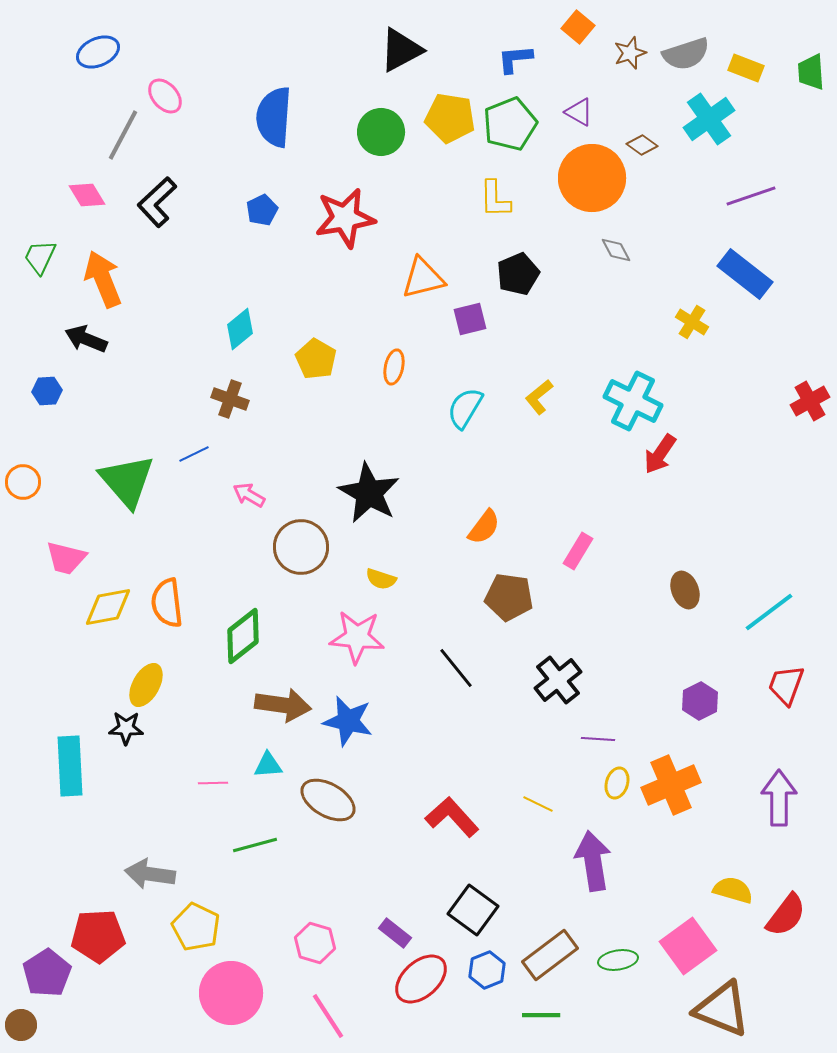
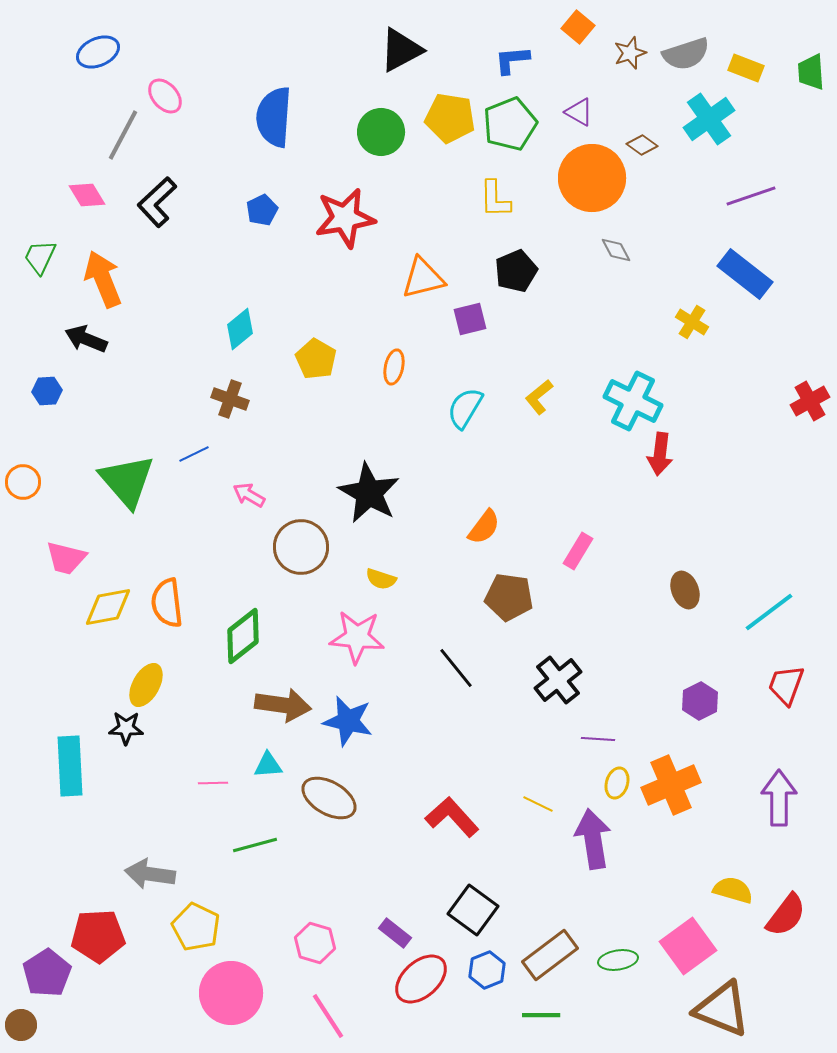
blue L-shape at (515, 59): moved 3 px left, 1 px down
black pentagon at (518, 274): moved 2 px left, 3 px up
red arrow at (660, 454): rotated 27 degrees counterclockwise
brown ellipse at (328, 800): moved 1 px right, 2 px up
purple arrow at (593, 861): moved 22 px up
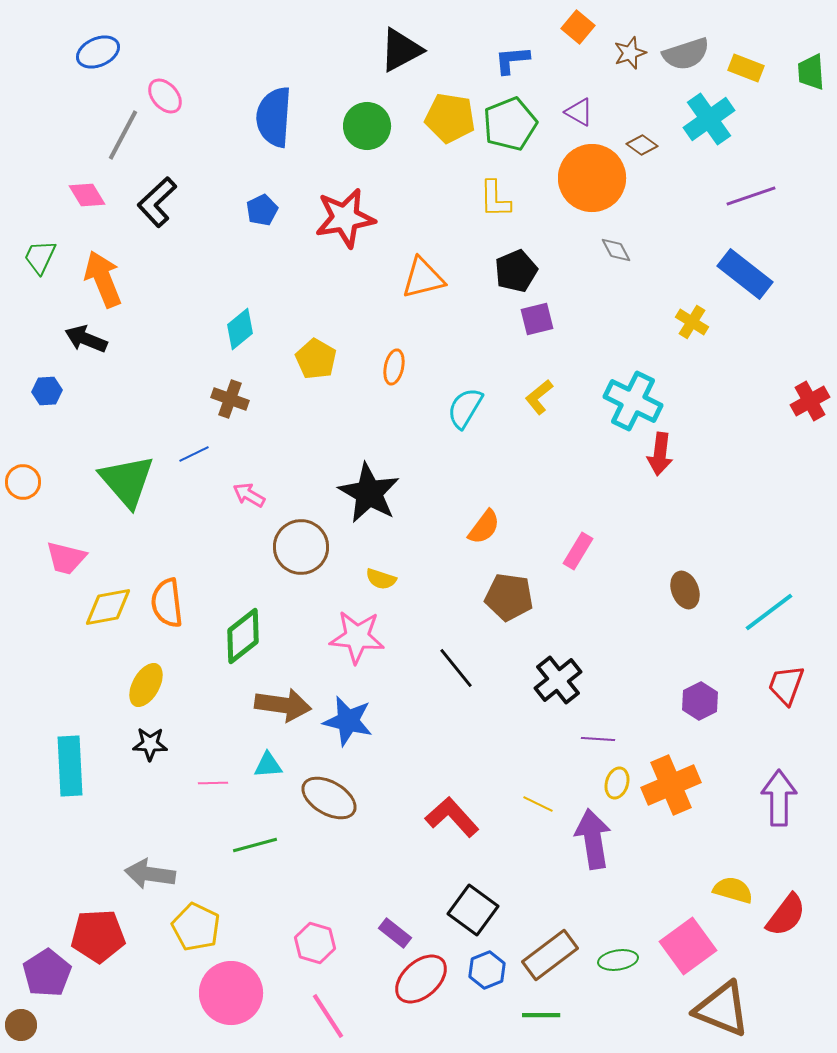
green circle at (381, 132): moved 14 px left, 6 px up
purple square at (470, 319): moved 67 px right
black star at (126, 728): moved 24 px right, 16 px down
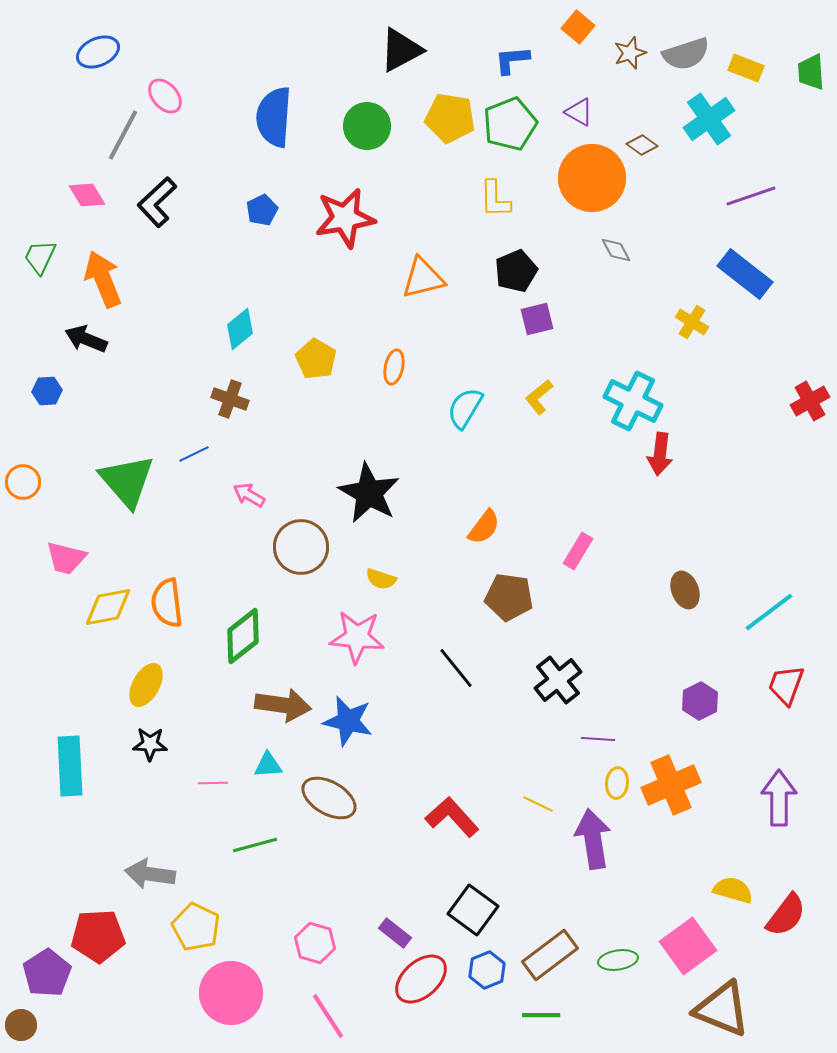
yellow ellipse at (617, 783): rotated 12 degrees counterclockwise
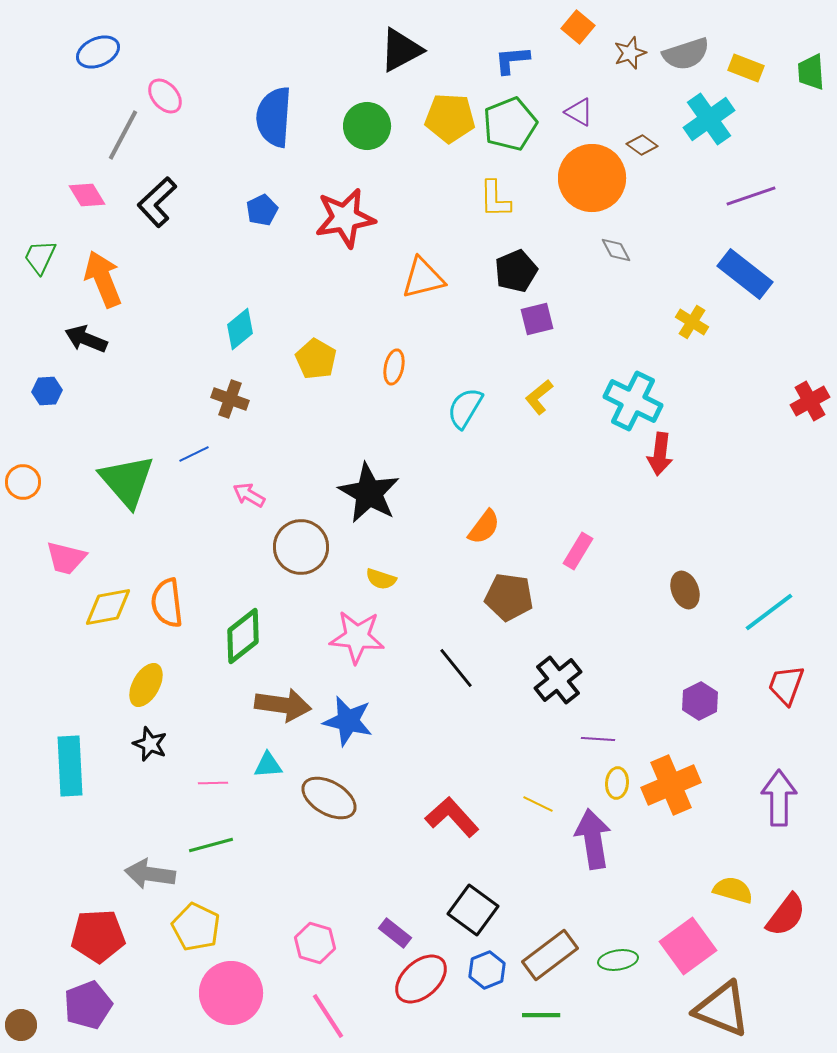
yellow pentagon at (450, 118): rotated 6 degrees counterclockwise
black star at (150, 744): rotated 20 degrees clockwise
green line at (255, 845): moved 44 px left
purple pentagon at (47, 973): moved 41 px right, 32 px down; rotated 12 degrees clockwise
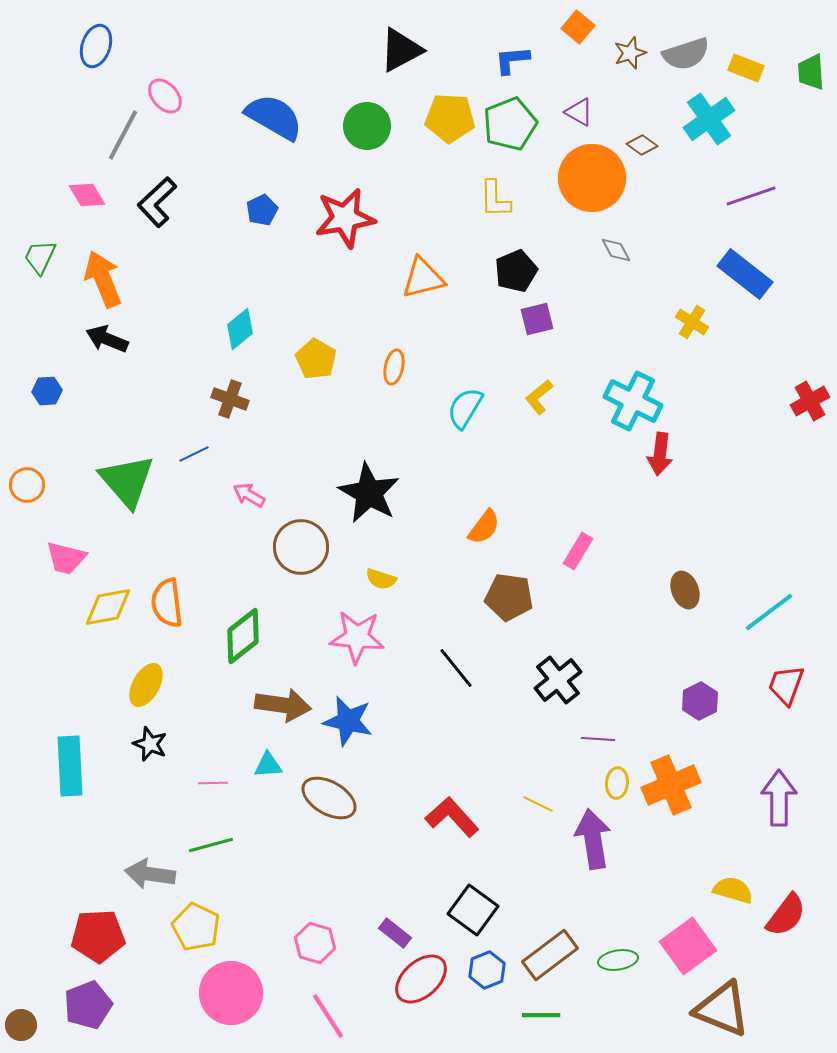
blue ellipse at (98, 52): moved 2 px left, 6 px up; rotated 48 degrees counterclockwise
blue semicircle at (274, 117): rotated 116 degrees clockwise
black arrow at (86, 339): moved 21 px right
orange circle at (23, 482): moved 4 px right, 3 px down
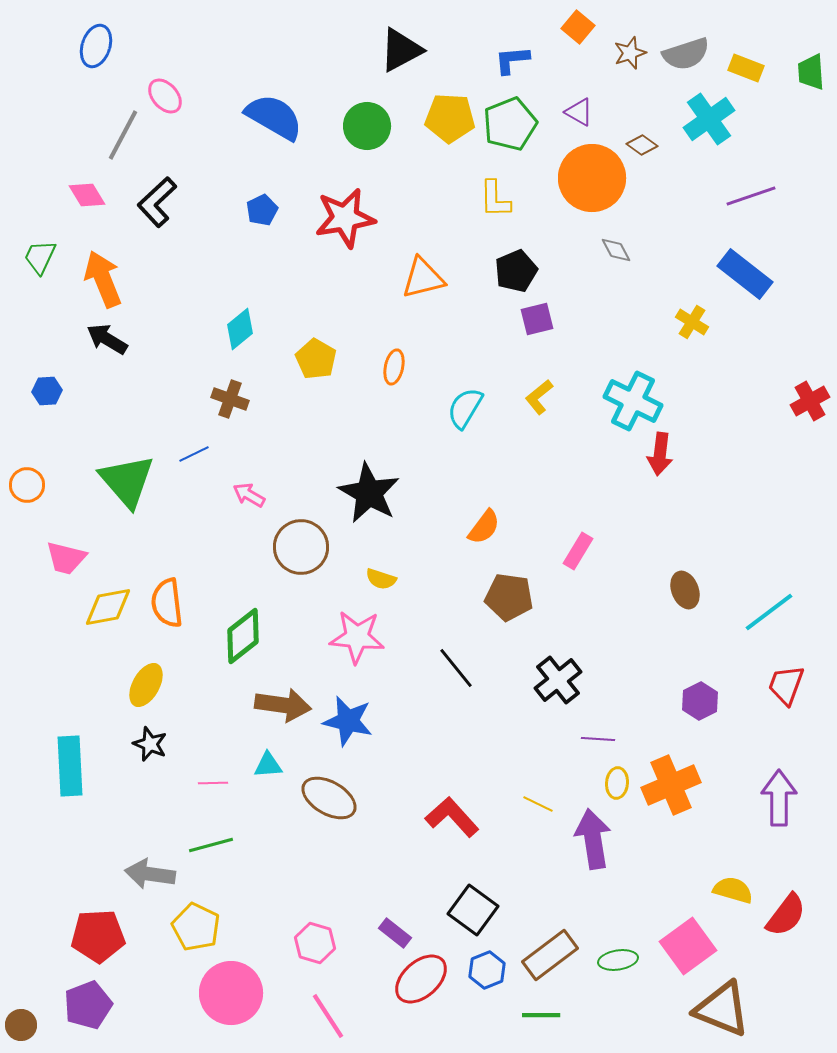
black arrow at (107, 339): rotated 9 degrees clockwise
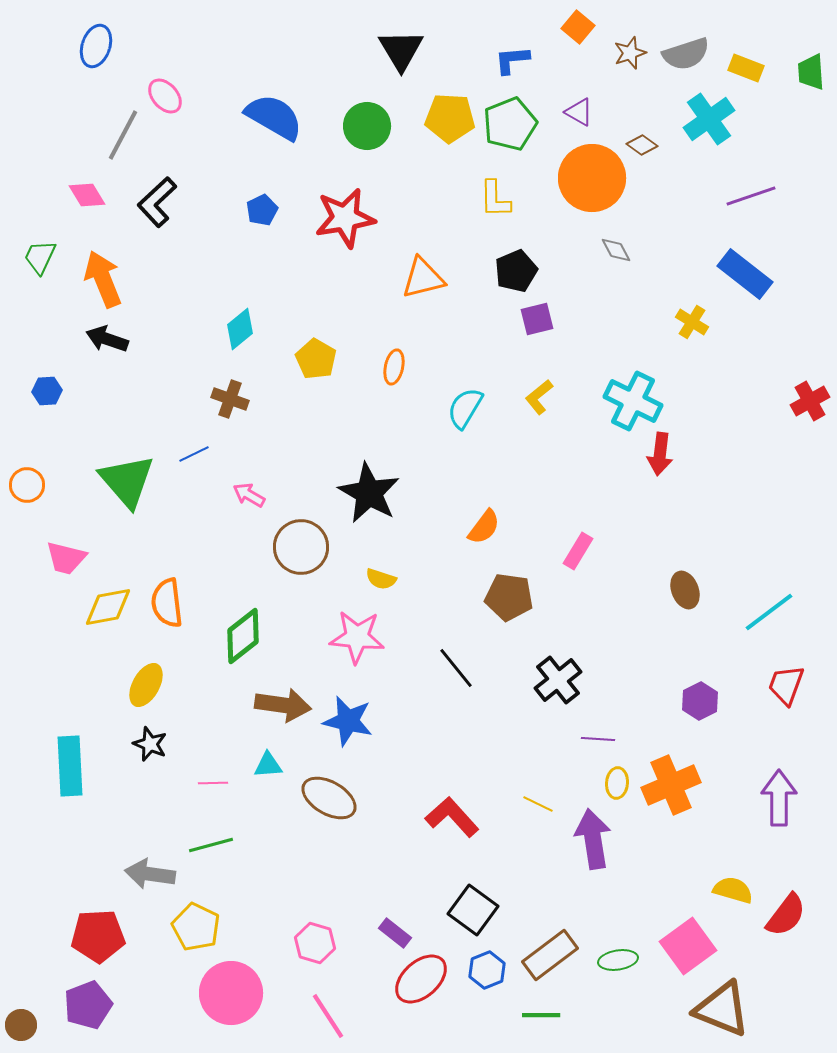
black triangle at (401, 50): rotated 33 degrees counterclockwise
black arrow at (107, 339): rotated 12 degrees counterclockwise
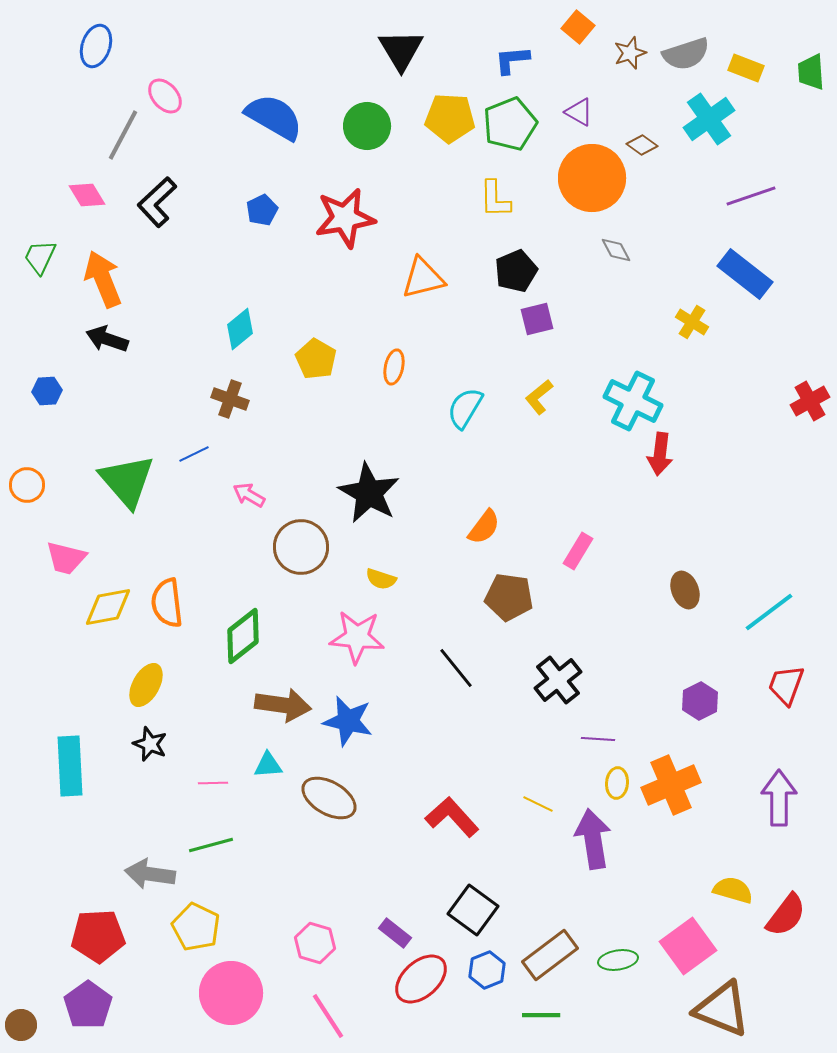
purple pentagon at (88, 1005): rotated 15 degrees counterclockwise
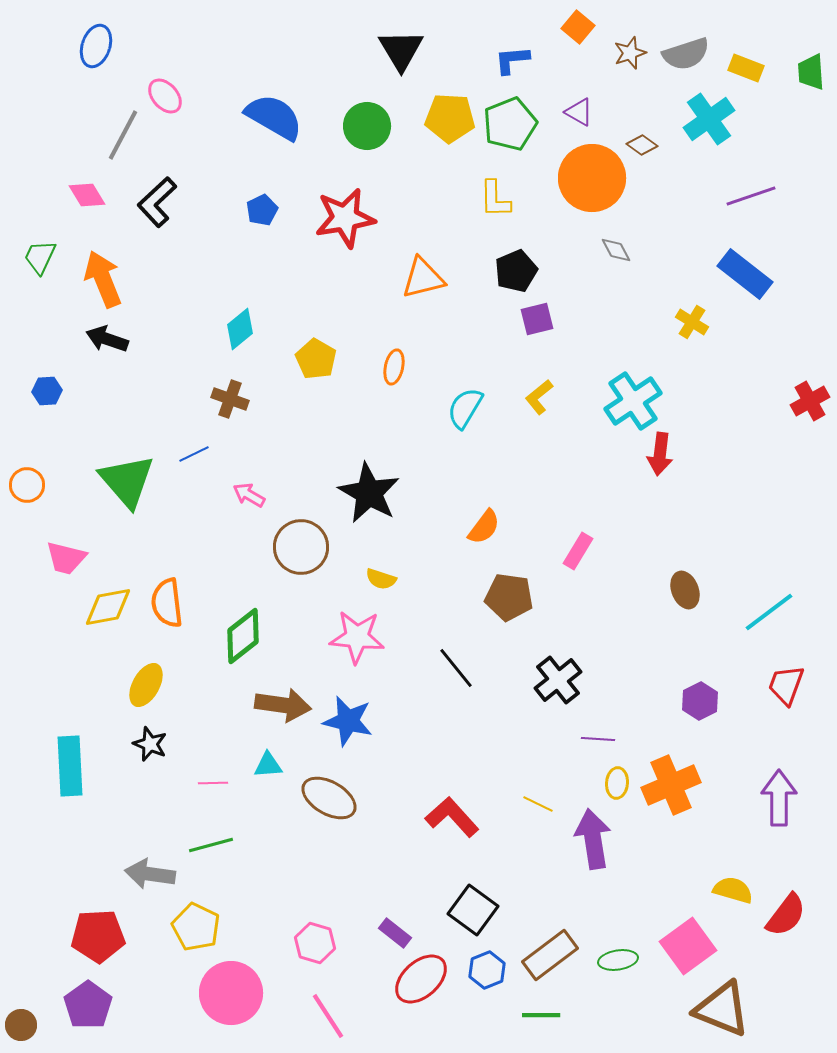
cyan cross at (633, 401): rotated 30 degrees clockwise
